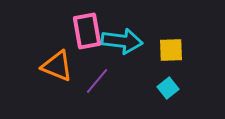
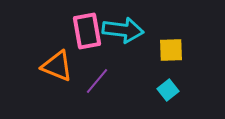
cyan arrow: moved 1 px right, 11 px up
cyan square: moved 2 px down
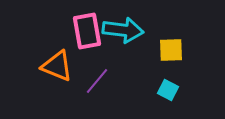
cyan square: rotated 25 degrees counterclockwise
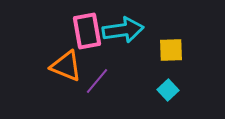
cyan arrow: rotated 15 degrees counterclockwise
orange triangle: moved 9 px right
cyan square: rotated 20 degrees clockwise
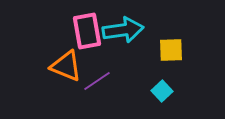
purple line: rotated 16 degrees clockwise
cyan square: moved 6 px left, 1 px down
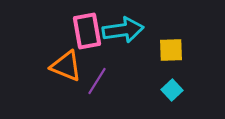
purple line: rotated 24 degrees counterclockwise
cyan square: moved 10 px right, 1 px up
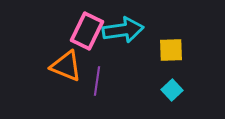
pink rectangle: rotated 36 degrees clockwise
purple line: rotated 24 degrees counterclockwise
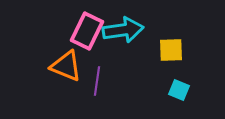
cyan square: moved 7 px right; rotated 25 degrees counterclockwise
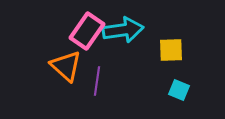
pink rectangle: rotated 9 degrees clockwise
orange triangle: rotated 20 degrees clockwise
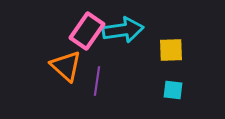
cyan square: moved 6 px left; rotated 15 degrees counterclockwise
